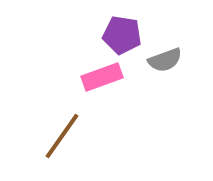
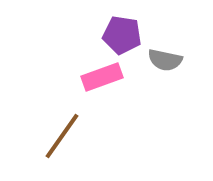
gray semicircle: rotated 32 degrees clockwise
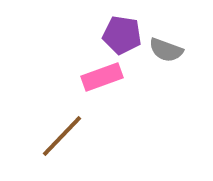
gray semicircle: moved 1 px right, 10 px up; rotated 8 degrees clockwise
brown line: rotated 9 degrees clockwise
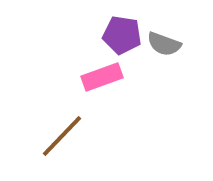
gray semicircle: moved 2 px left, 6 px up
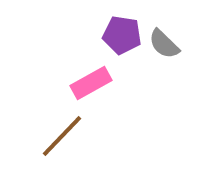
gray semicircle: rotated 24 degrees clockwise
pink rectangle: moved 11 px left, 6 px down; rotated 9 degrees counterclockwise
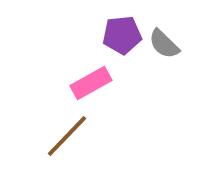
purple pentagon: rotated 15 degrees counterclockwise
brown line: moved 5 px right
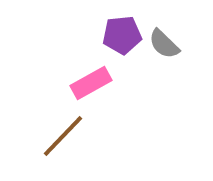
brown line: moved 4 px left
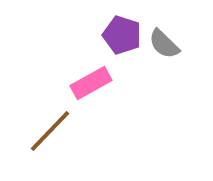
purple pentagon: rotated 24 degrees clockwise
brown line: moved 13 px left, 5 px up
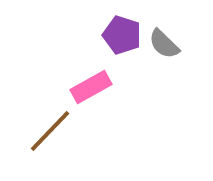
pink rectangle: moved 4 px down
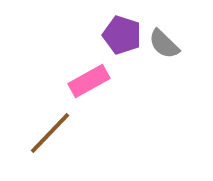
pink rectangle: moved 2 px left, 6 px up
brown line: moved 2 px down
